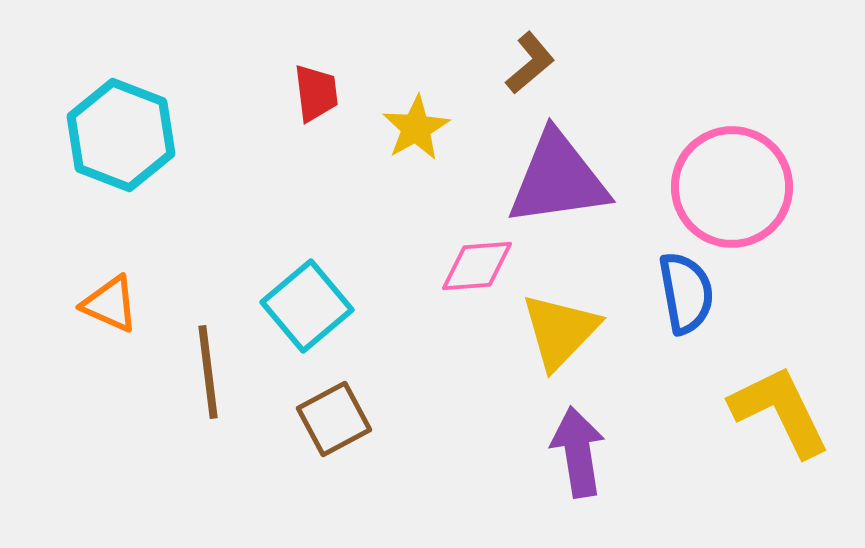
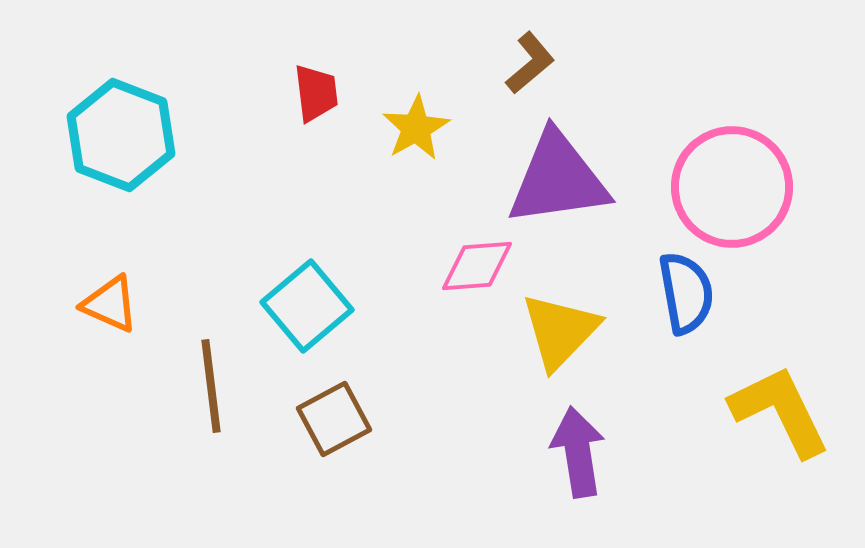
brown line: moved 3 px right, 14 px down
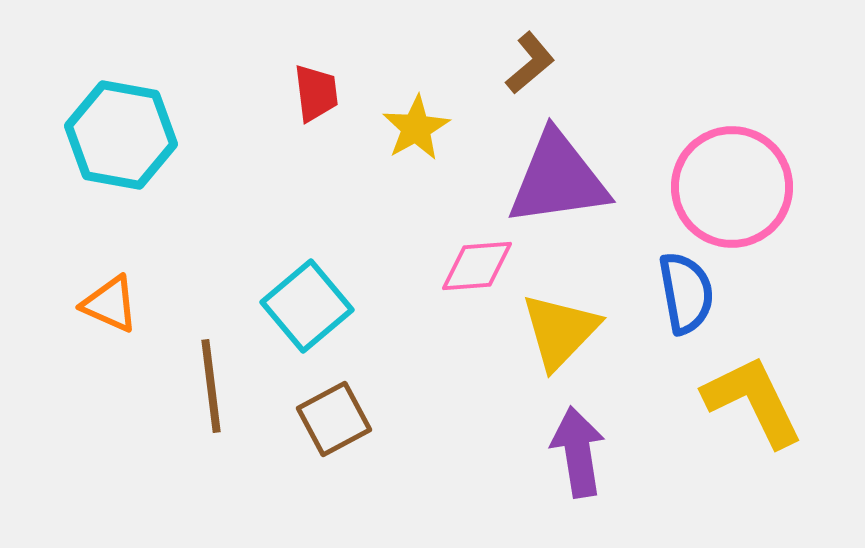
cyan hexagon: rotated 11 degrees counterclockwise
yellow L-shape: moved 27 px left, 10 px up
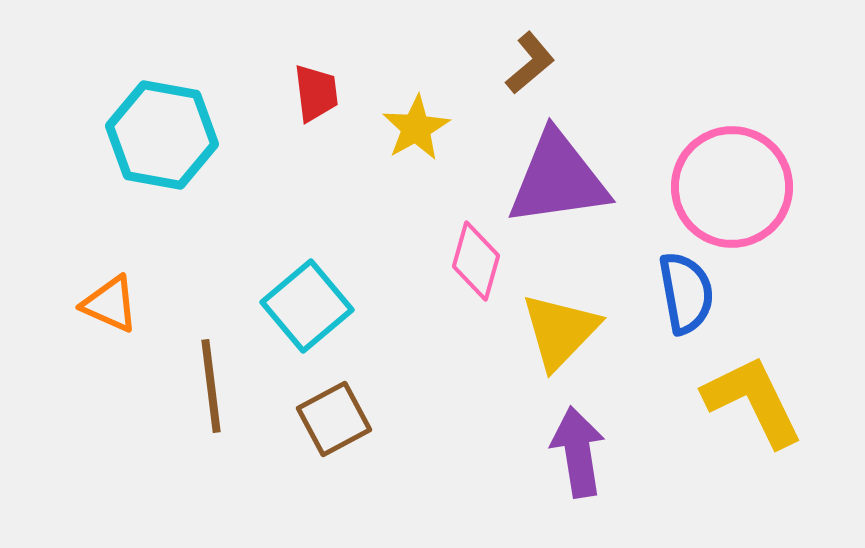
cyan hexagon: moved 41 px right
pink diamond: moved 1 px left, 5 px up; rotated 70 degrees counterclockwise
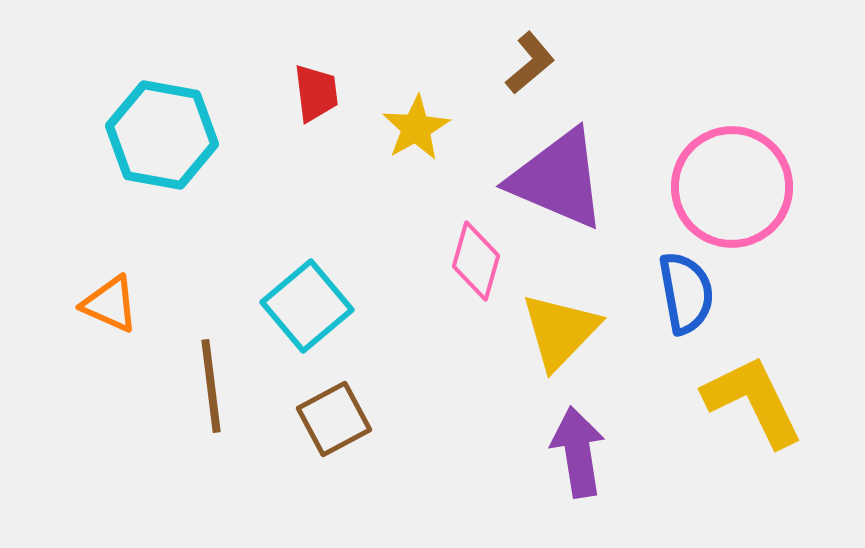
purple triangle: rotated 31 degrees clockwise
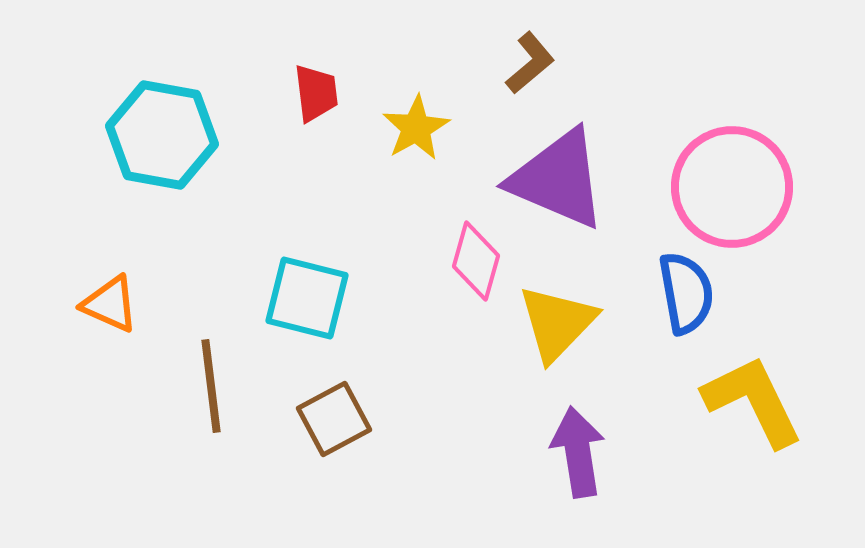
cyan square: moved 8 px up; rotated 36 degrees counterclockwise
yellow triangle: moved 3 px left, 8 px up
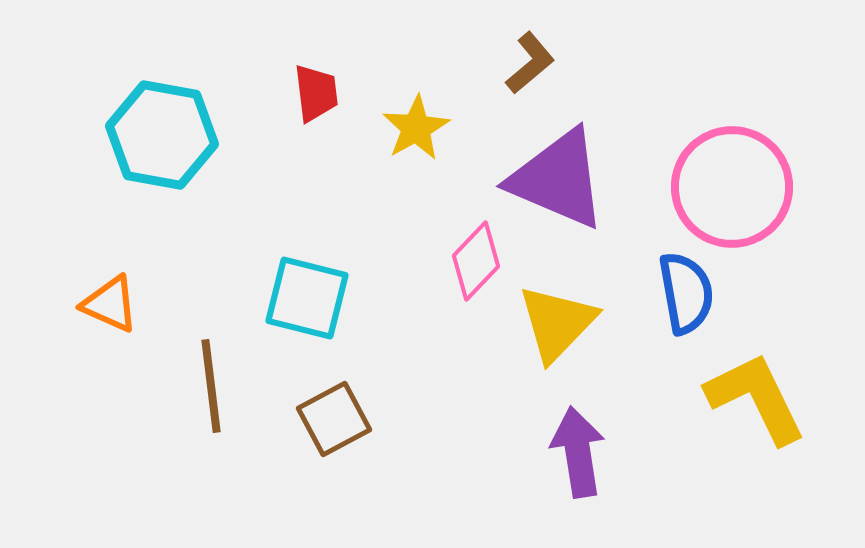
pink diamond: rotated 28 degrees clockwise
yellow L-shape: moved 3 px right, 3 px up
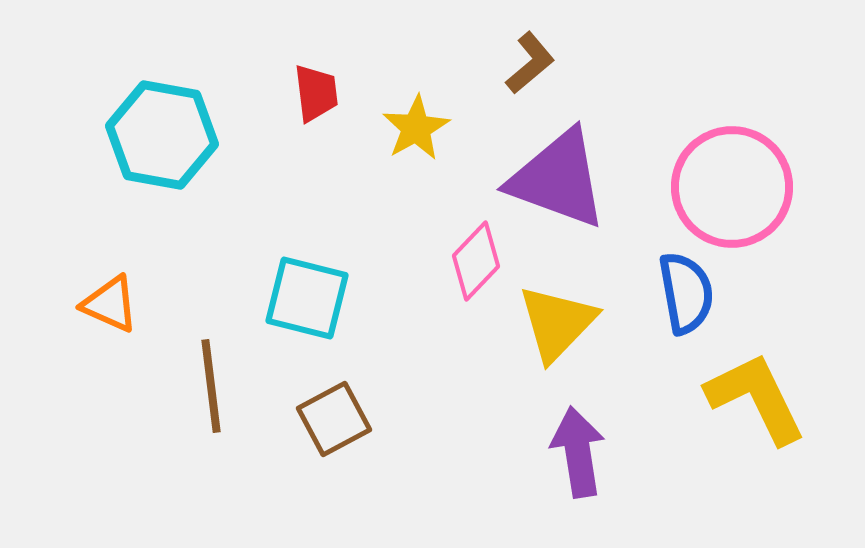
purple triangle: rotated 3 degrees counterclockwise
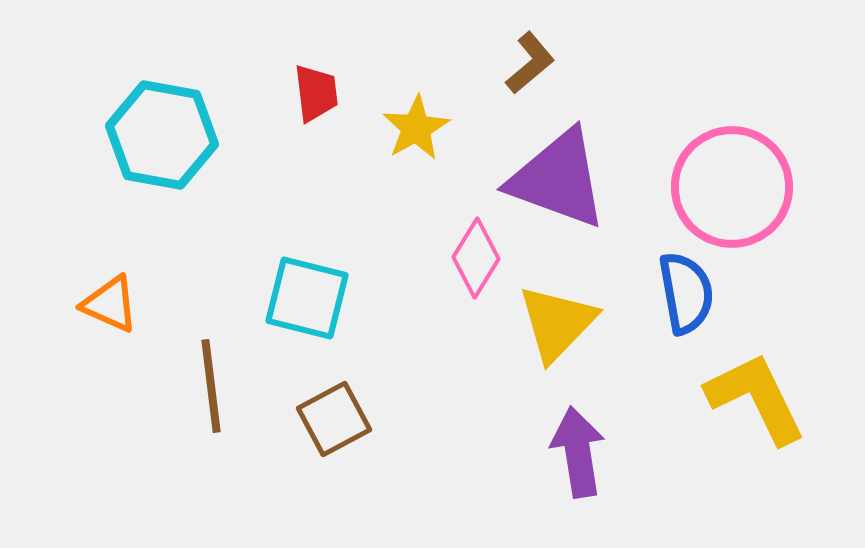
pink diamond: moved 3 px up; rotated 12 degrees counterclockwise
